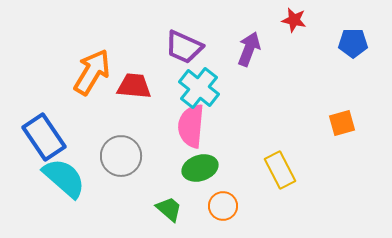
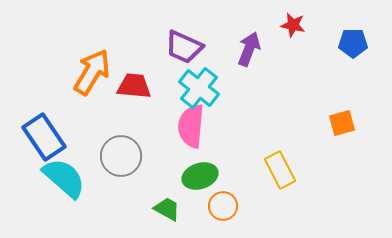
red star: moved 1 px left, 5 px down
green ellipse: moved 8 px down
green trapezoid: moved 2 px left; rotated 12 degrees counterclockwise
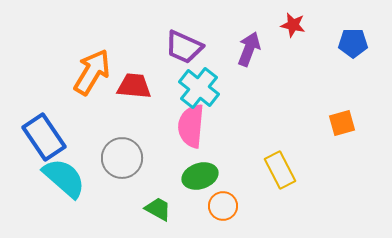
gray circle: moved 1 px right, 2 px down
green trapezoid: moved 9 px left
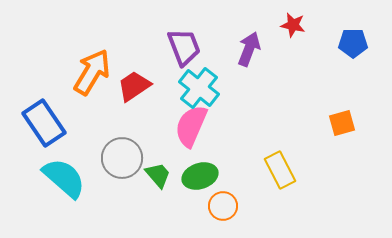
purple trapezoid: rotated 135 degrees counterclockwise
red trapezoid: rotated 39 degrees counterclockwise
pink semicircle: rotated 18 degrees clockwise
blue rectangle: moved 14 px up
green trapezoid: moved 34 px up; rotated 20 degrees clockwise
